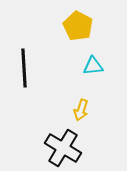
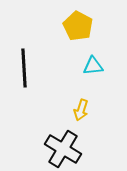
black cross: moved 1 px down
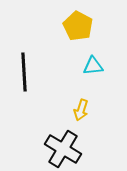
black line: moved 4 px down
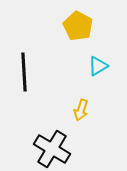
cyan triangle: moved 5 px right; rotated 25 degrees counterclockwise
black cross: moved 11 px left
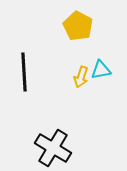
cyan triangle: moved 3 px right, 4 px down; rotated 20 degrees clockwise
yellow arrow: moved 33 px up
black cross: moved 1 px right, 1 px up
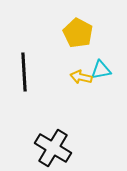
yellow pentagon: moved 7 px down
yellow arrow: rotated 85 degrees clockwise
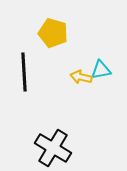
yellow pentagon: moved 25 px left; rotated 12 degrees counterclockwise
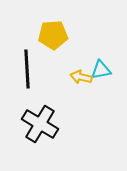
yellow pentagon: moved 2 px down; rotated 20 degrees counterclockwise
black line: moved 3 px right, 3 px up
black cross: moved 13 px left, 24 px up
